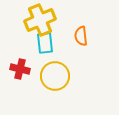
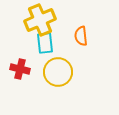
yellow circle: moved 3 px right, 4 px up
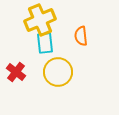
red cross: moved 4 px left, 3 px down; rotated 24 degrees clockwise
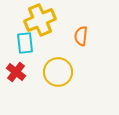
orange semicircle: rotated 12 degrees clockwise
cyan rectangle: moved 20 px left
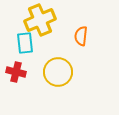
red cross: rotated 24 degrees counterclockwise
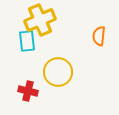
orange semicircle: moved 18 px right
cyan rectangle: moved 2 px right, 2 px up
red cross: moved 12 px right, 19 px down
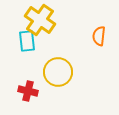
yellow cross: rotated 32 degrees counterclockwise
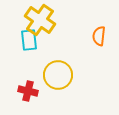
cyan rectangle: moved 2 px right, 1 px up
yellow circle: moved 3 px down
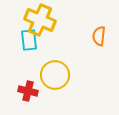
yellow cross: rotated 12 degrees counterclockwise
yellow circle: moved 3 px left
